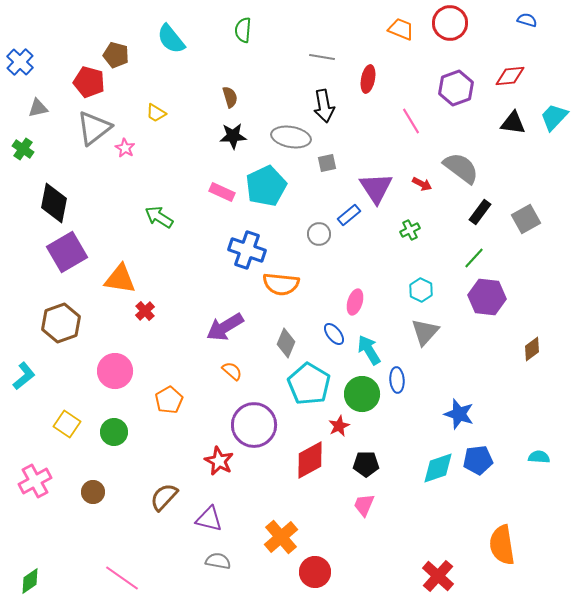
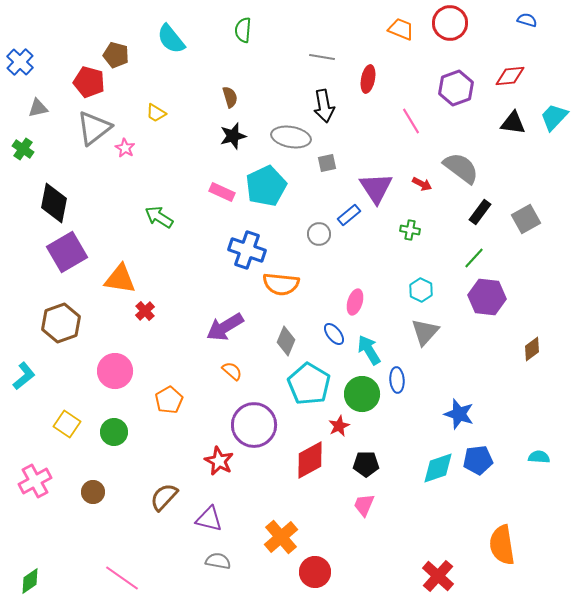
black star at (233, 136): rotated 12 degrees counterclockwise
green cross at (410, 230): rotated 36 degrees clockwise
gray diamond at (286, 343): moved 2 px up
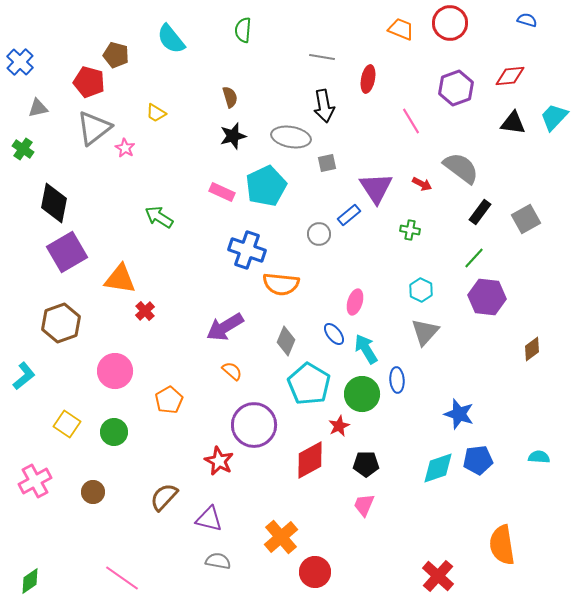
cyan arrow at (369, 350): moved 3 px left, 1 px up
